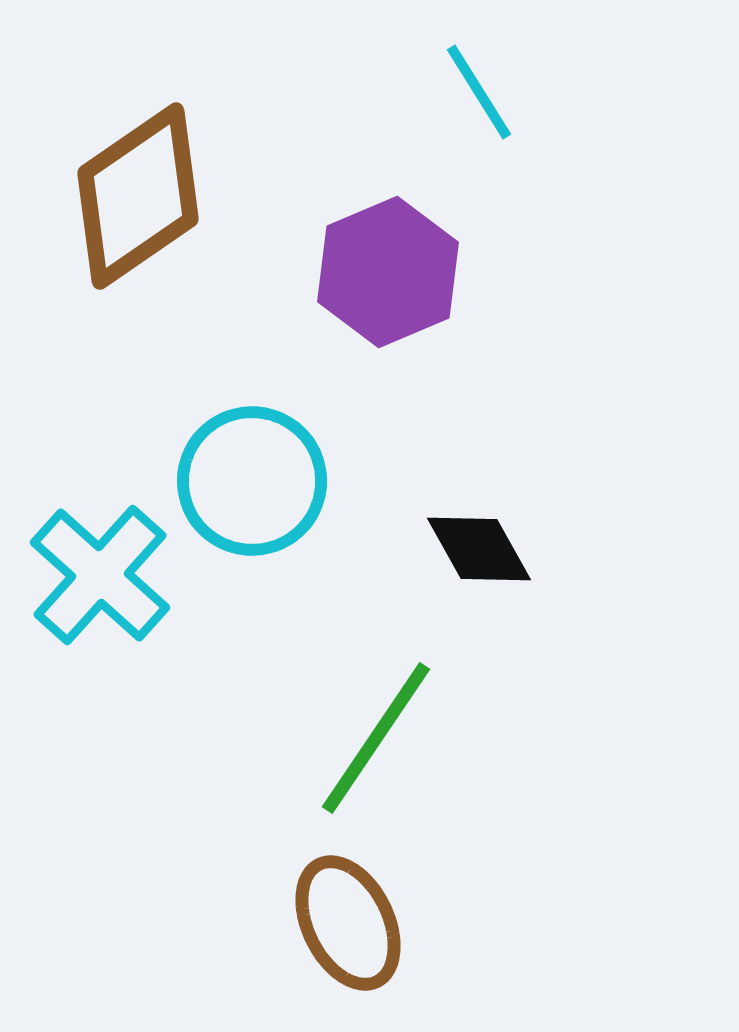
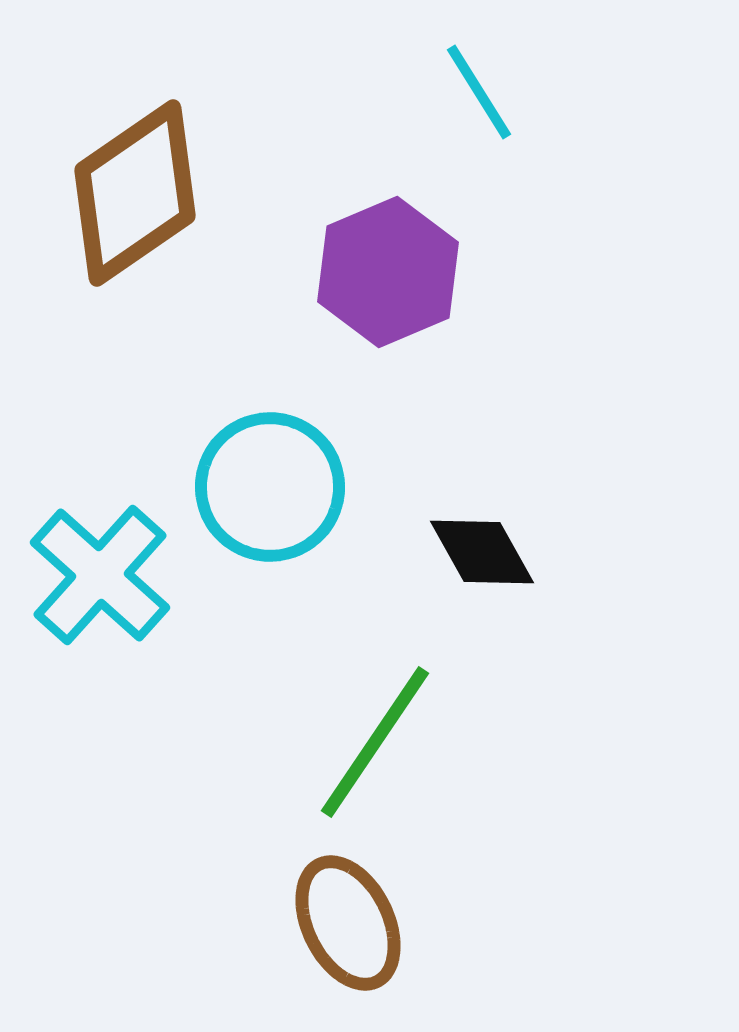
brown diamond: moved 3 px left, 3 px up
cyan circle: moved 18 px right, 6 px down
black diamond: moved 3 px right, 3 px down
green line: moved 1 px left, 4 px down
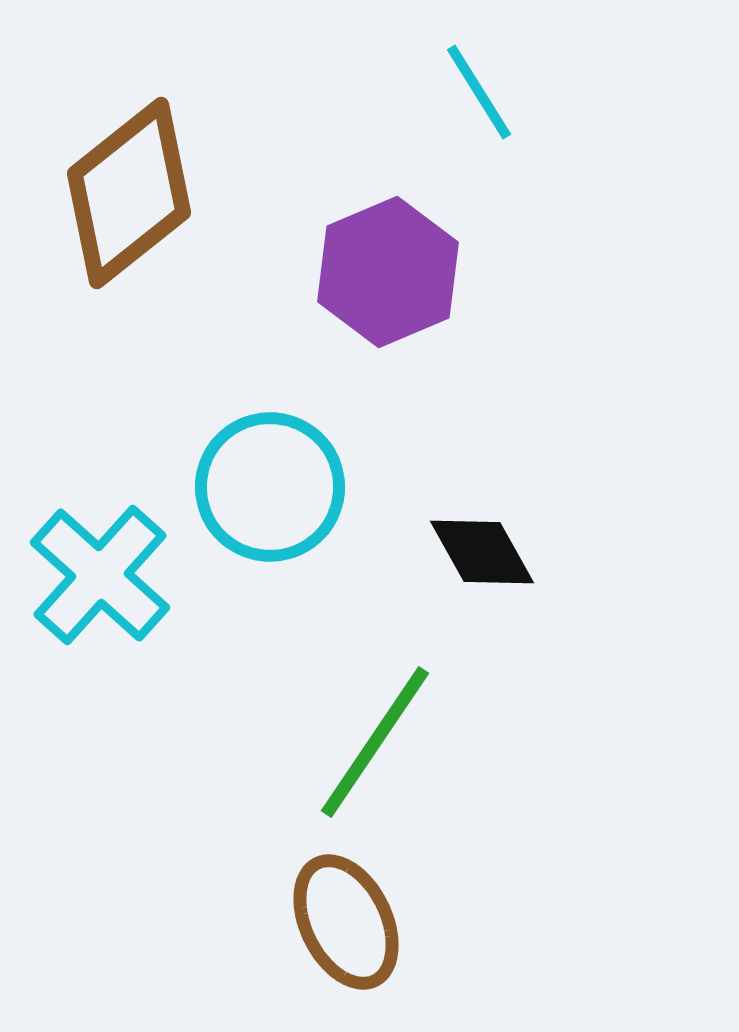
brown diamond: moved 6 px left; rotated 4 degrees counterclockwise
brown ellipse: moved 2 px left, 1 px up
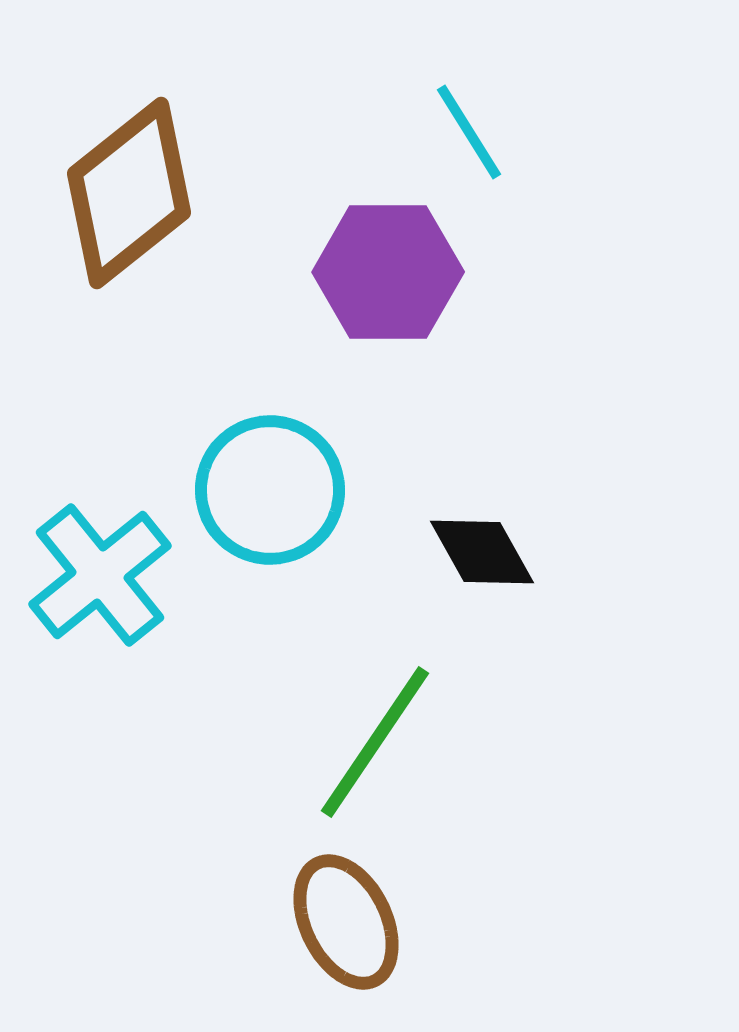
cyan line: moved 10 px left, 40 px down
purple hexagon: rotated 23 degrees clockwise
cyan circle: moved 3 px down
cyan cross: rotated 9 degrees clockwise
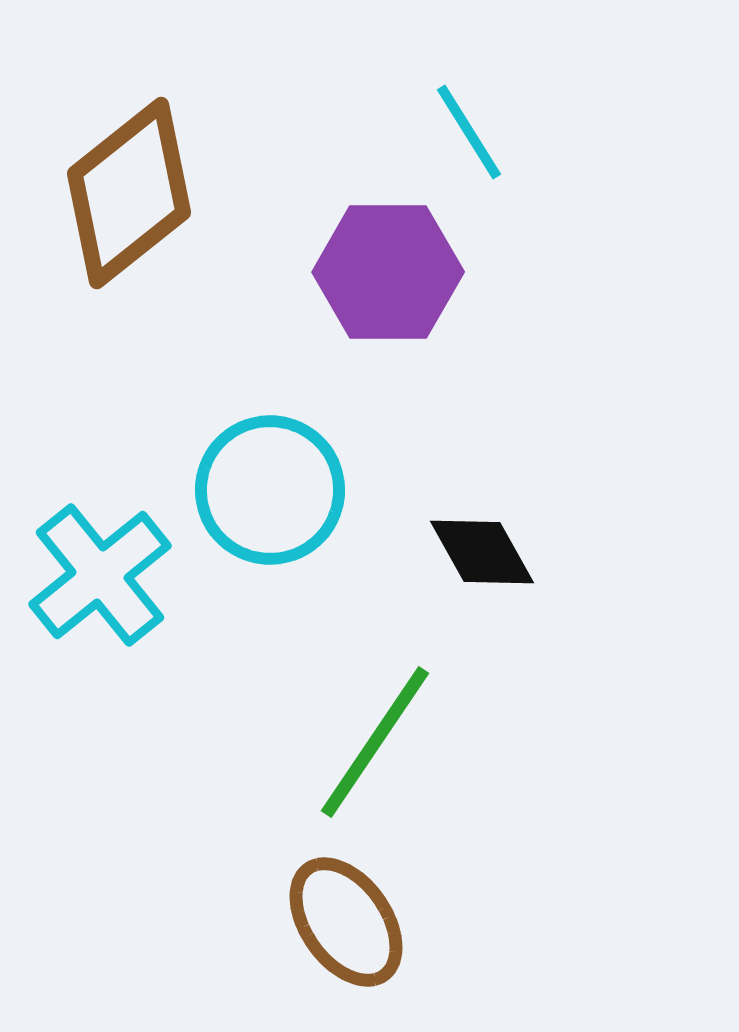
brown ellipse: rotated 9 degrees counterclockwise
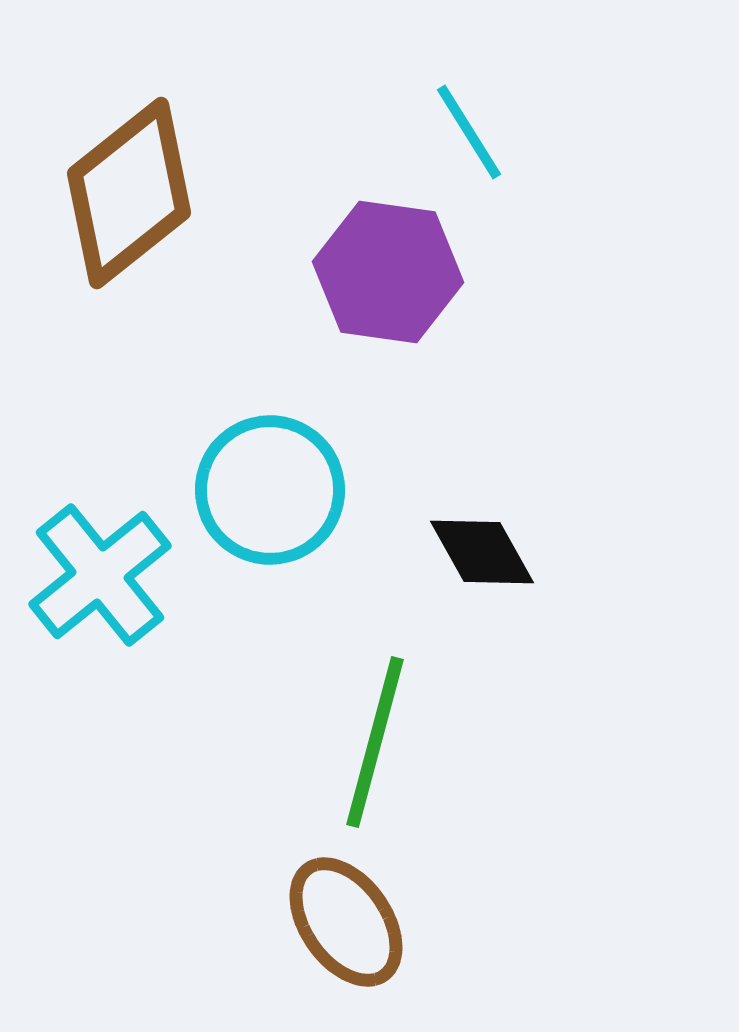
purple hexagon: rotated 8 degrees clockwise
green line: rotated 19 degrees counterclockwise
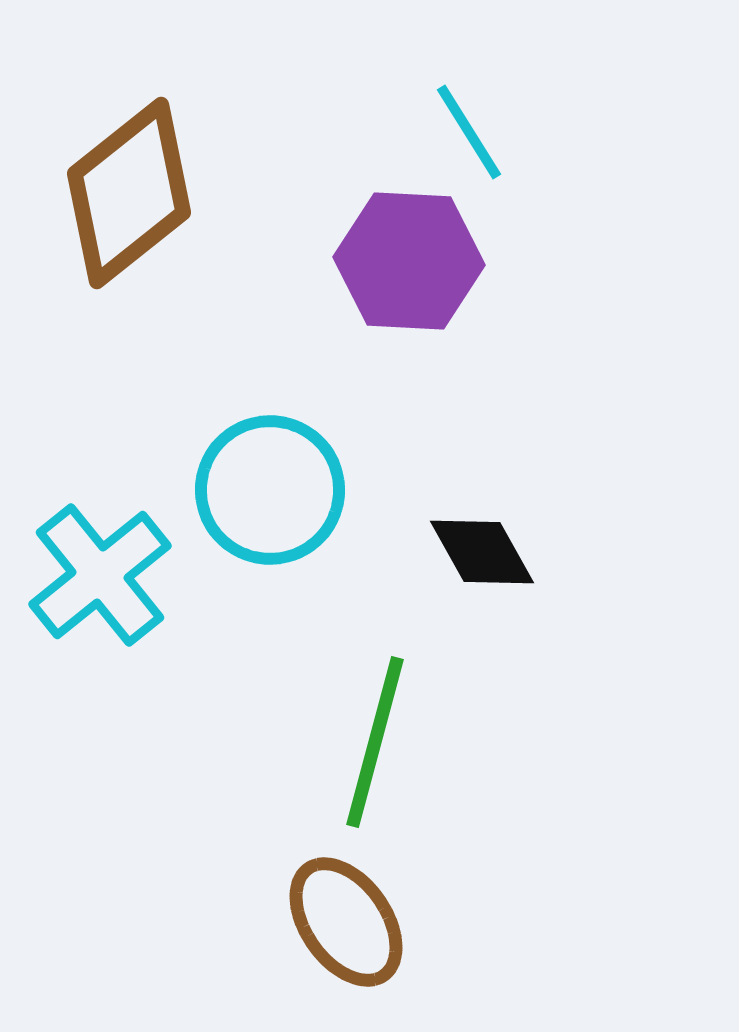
purple hexagon: moved 21 px right, 11 px up; rotated 5 degrees counterclockwise
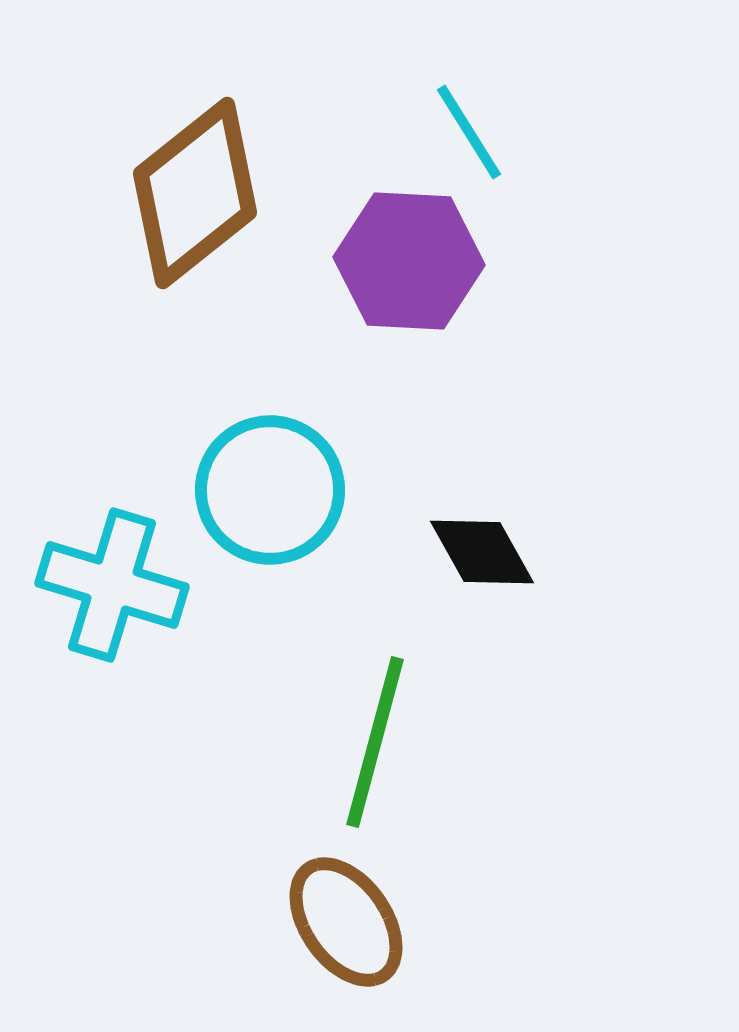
brown diamond: moved 66 px right
cyan cross: moved 12 px right, 10 px down; rotated 34 degrees counterclockwise
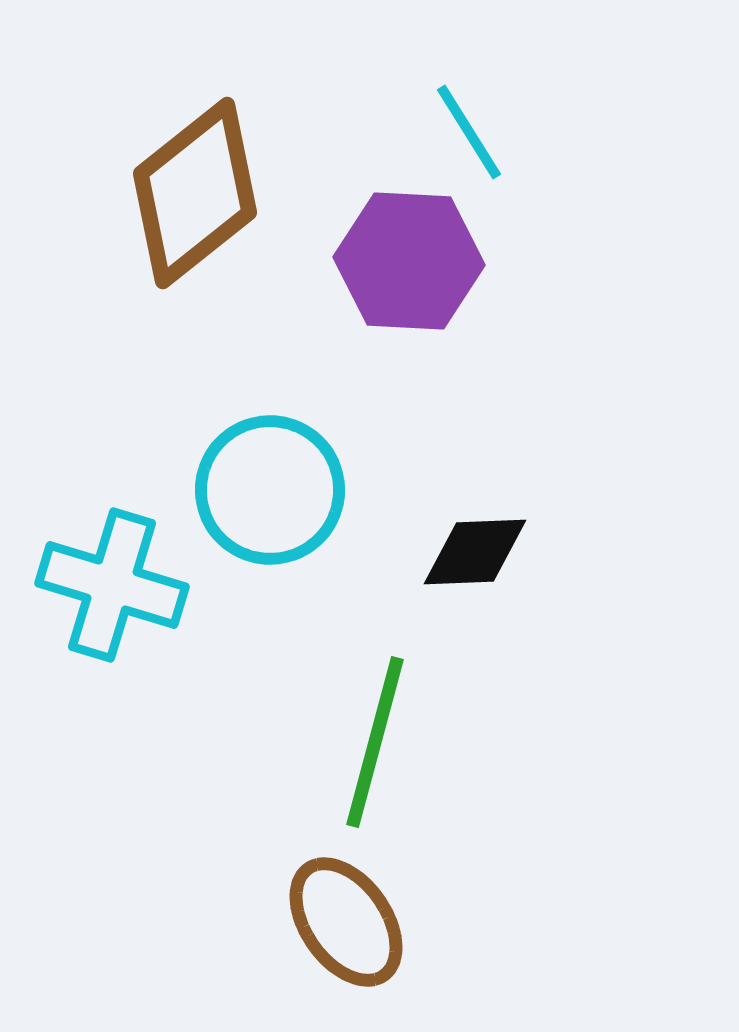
black diamond: moved 7 px left; rotated 63 degrees counterclockwise
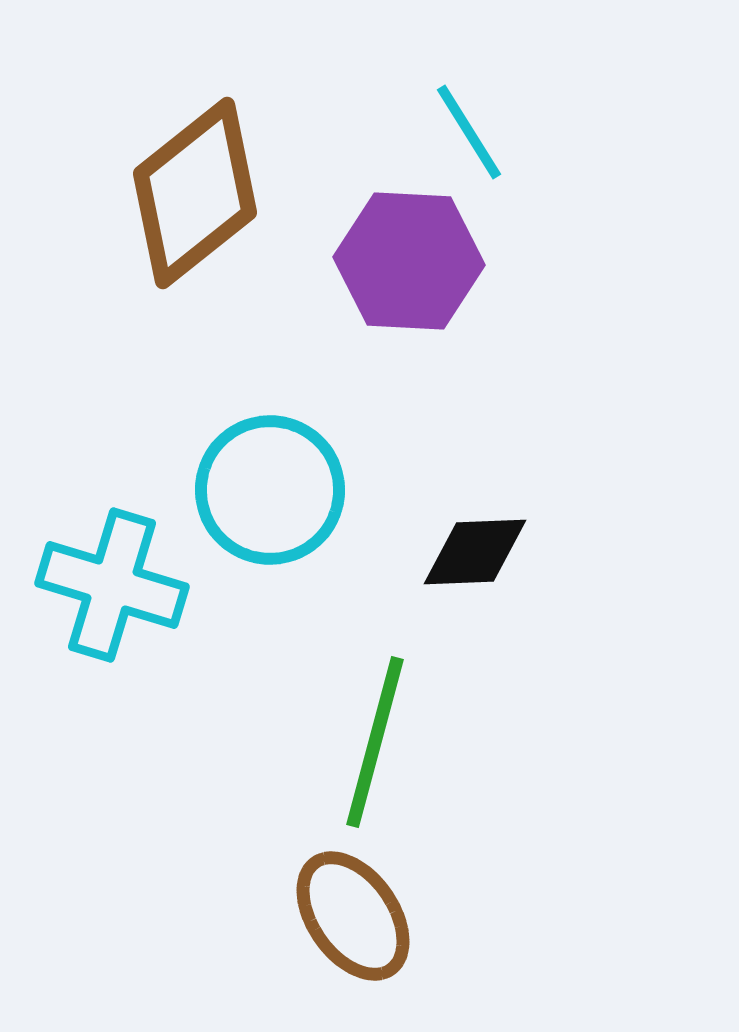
brown ellipse: moved 7 px right, 6 px up
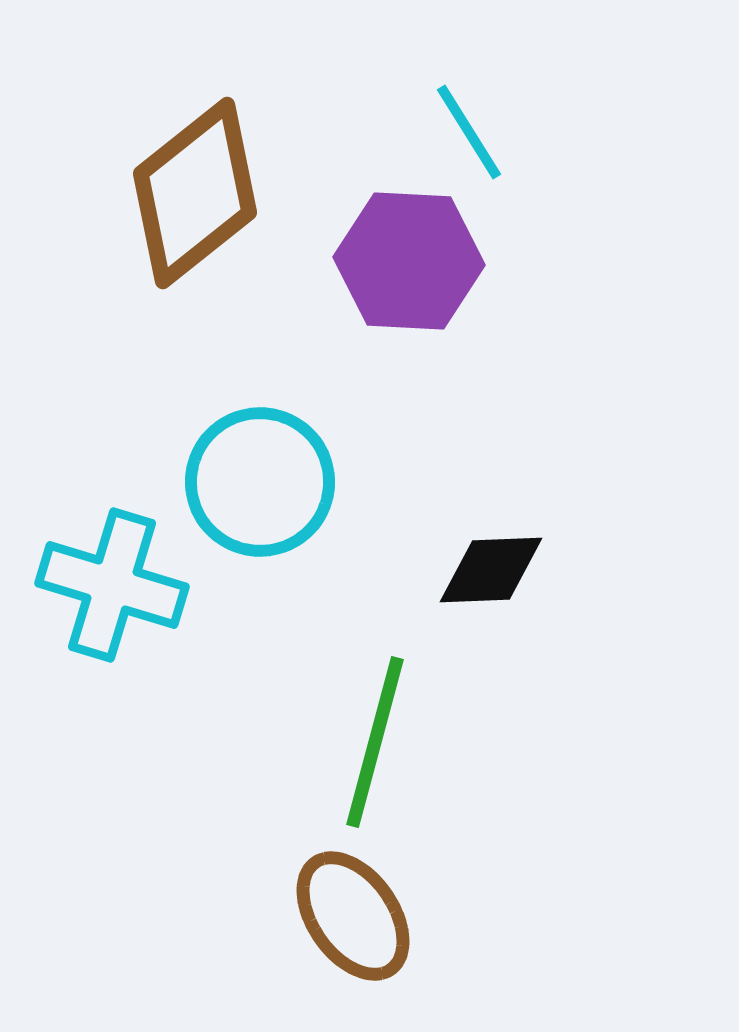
cyan circle: moved 10 px left, 8 px up
black diamond: moved 16 px right, 18 px down
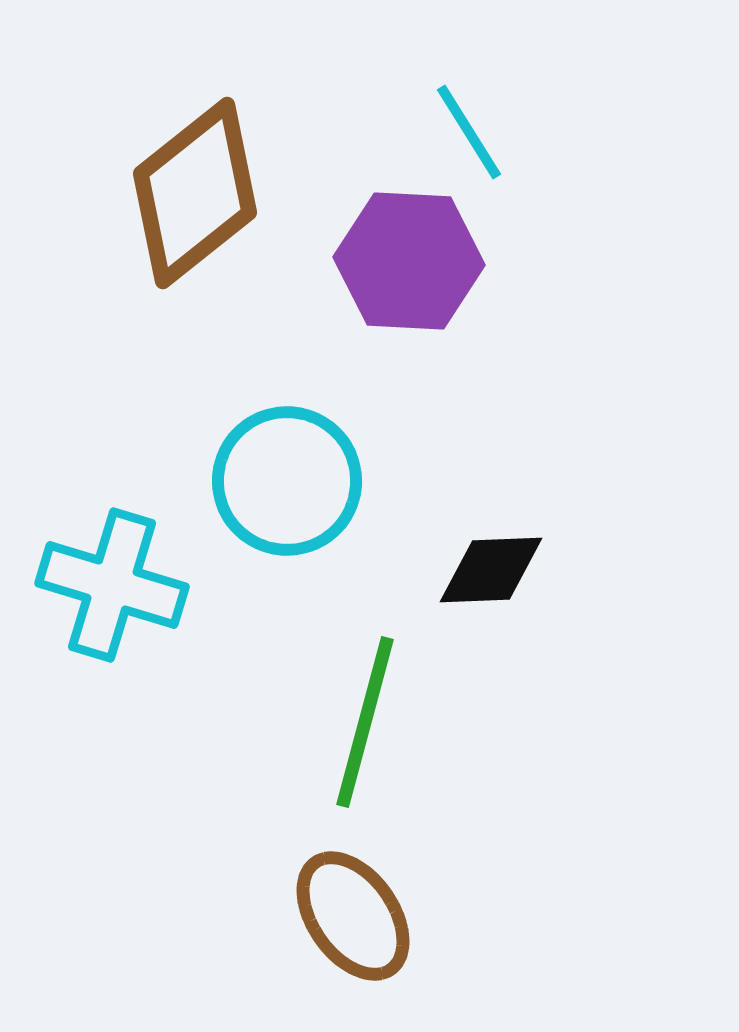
cyan circle: moved 27 px right, 1 px up
green line: moved 10 px left, 20 px up
